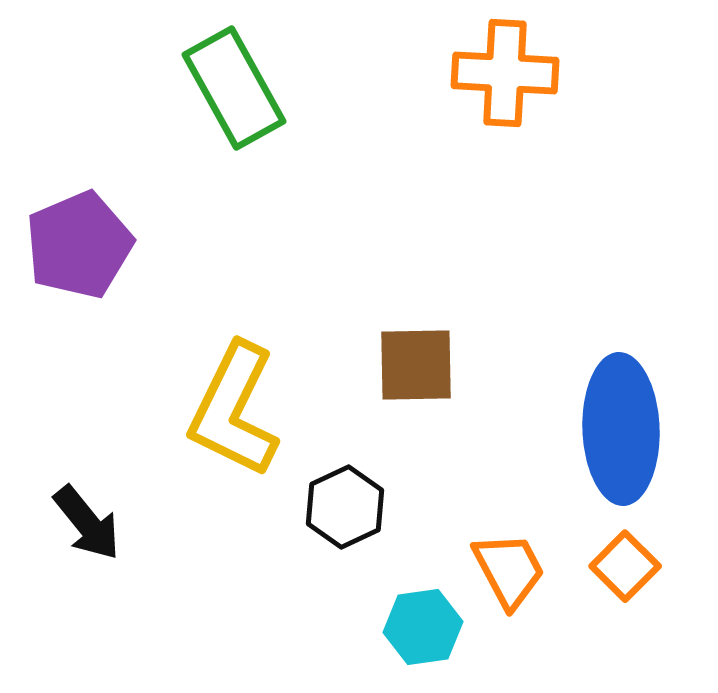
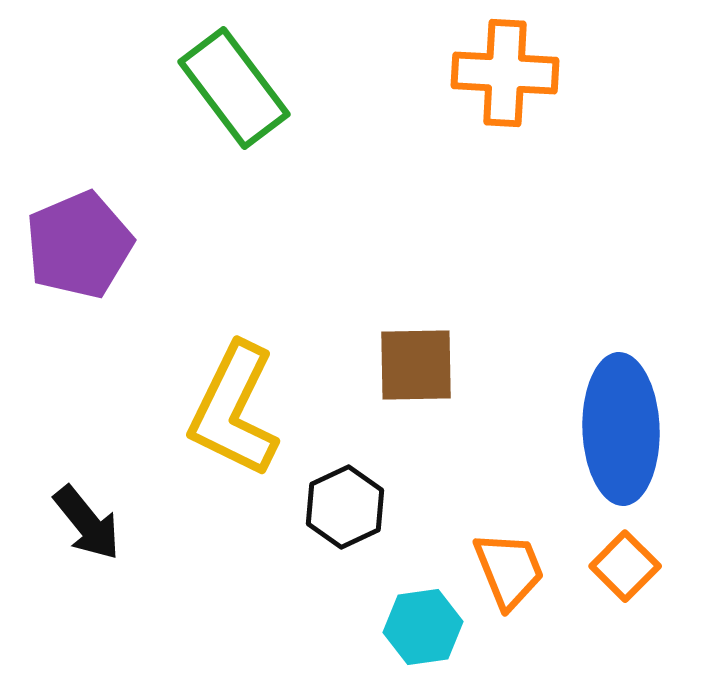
green rectangle: rotated 8 degrees counterclockwise
orange trapezoid: rotated 6 degrees clockwise
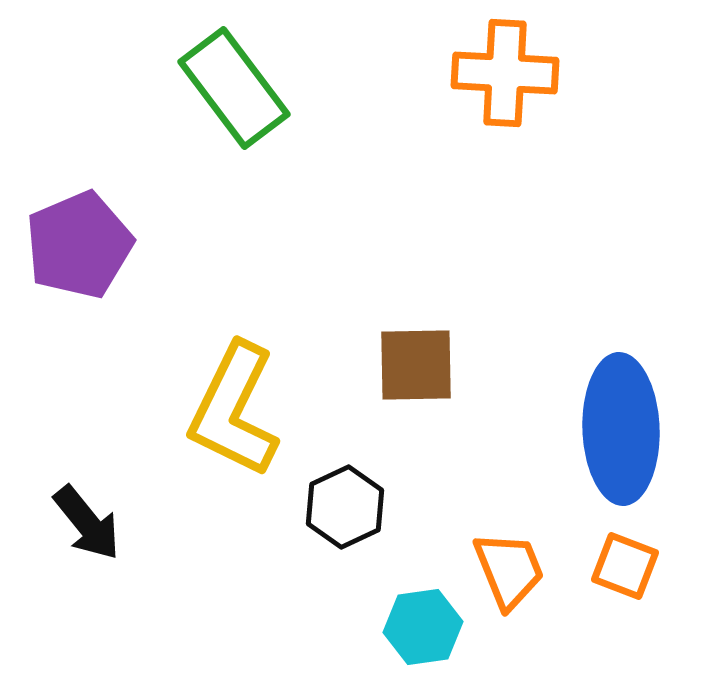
orange square: rotated 24 degrees counterclockwise
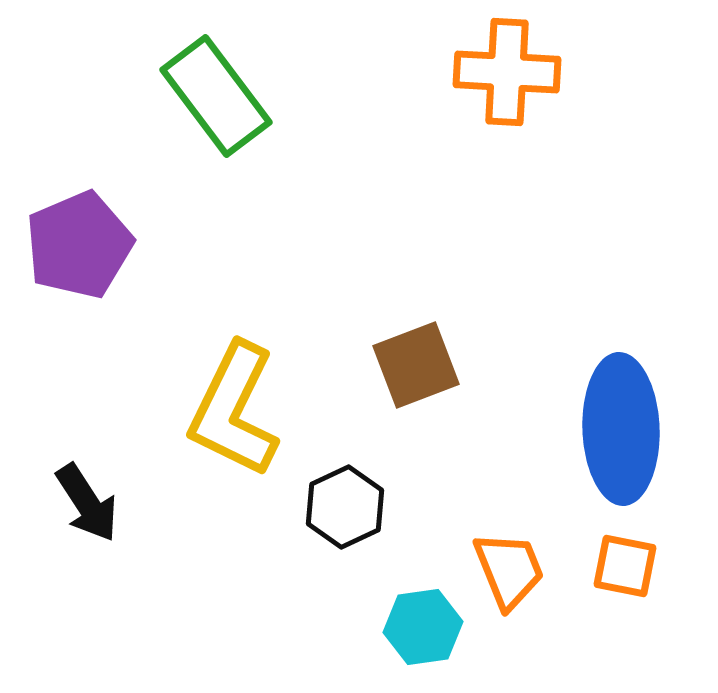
orange cross: moved 2 px right, 1 px up
green rectangle: moved 18 px left, 8 px down
brown square: rotated 20 degrees counterclockwise
black arrow: moved 20 px up; rotated 6 degrees clockwise
orange square: rotated 10 degrees counterclockwise
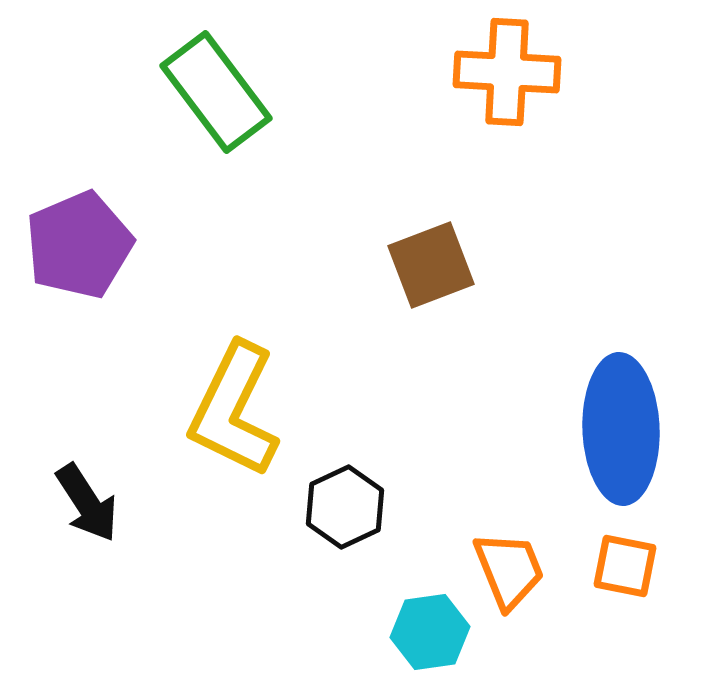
green rectangle: moved 4 px up
brown square: moved 15 px right, 100 px up
cyan hexagon: moved 7 px right, 5 px down
